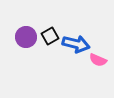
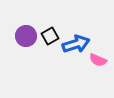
purple circle: moved 1 px up
blue arrow: rotated 32 degrees counterclockwise
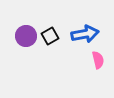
blue arrow: moved 9 px right, 10 px up; rotated 8 degrees clockwise
pink semicircle: rotated 126 degrees counterclockwise
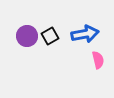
purple circle: moved 1 px right
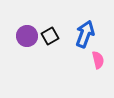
blue arrow: rotated 60 degrees counterclockwise
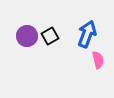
blue arrow: moved 2 px right
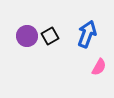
pink semicircle: moved 1 px right, 7 px down; rotated 42 degrees clockwise
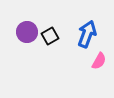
purple circle: moved 4 px up
pink semicircle: moved 6 px up
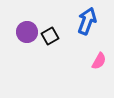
blue arrow: moved 13 px up
